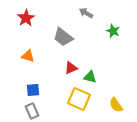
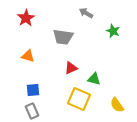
gray trapezoid: rotated 30 degrees counterclockwise
green triangle: moved 4 px right, 2 px down
yellow semicircle: moved 1 px right
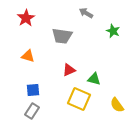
gray trapezoid: moved 1 px left, 1 px up
red triangle: moved 2 px left, 2 px down
gray rectangle: rotated 56 degrees clockwise
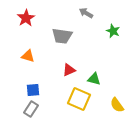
gray rectangle: moved 1 px left, 2 px up
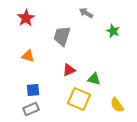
gray trapezoid: rotated 100 degrees clockwise
gray rectangle: rotated 35 degrees clockwise
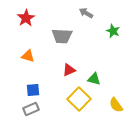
gray trapezoid: rotated 105 degrees counterclockwise
yellow square: rotated 20 degrees clockwise
yellow semicircle: moved 1 px left
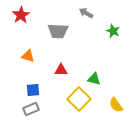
red star: moved 5 px left, 3 px up
gray trapezoid: moved 4 px left, 5 px up
red triangle: moved 8 px left; rotated 24 degrees clockwise
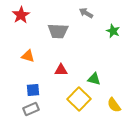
yellow semicircle: moved 2 px left
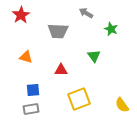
green star: moved 2 px left, 2 px up
orange triangle: moved 2 px left, 1 px down
green triangle: moved 23 px up; rotated 40 degrees clockwise
yellow square: rotated 25 degrees clockwise
yellow semicircle: moved 8 px right
gray rectangle: rotated 14 degrees clockwise
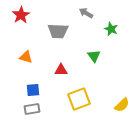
yellow semicircle: rotated 98 degrees counterclockwise
gray rectangle: moved 1 px right
